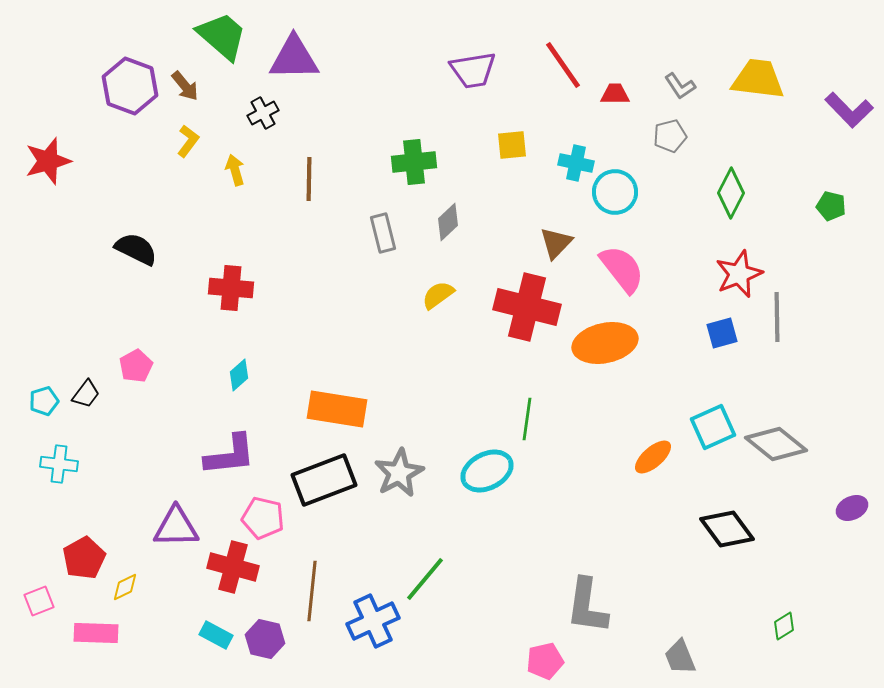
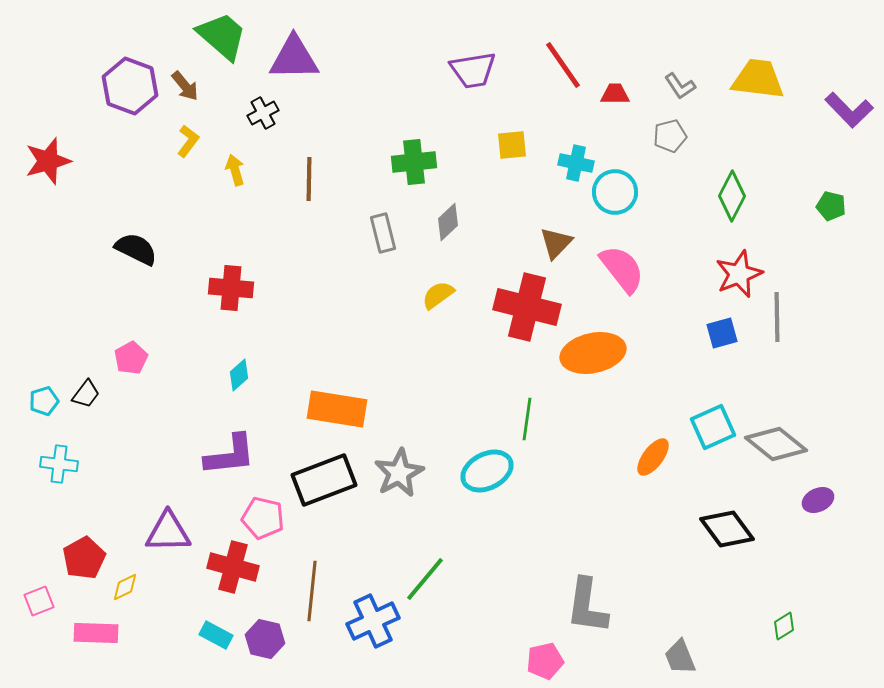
green diamond at (731, 193): moved 1 px right, 3 px down
orange ellipse at (605, 343): moved 12 px left, 10 px down
pink pentagon at (136, 366): moved 5 px left, 8 px up
orange ellipse at (653, 457): rotated 12 degrees counterclockwise
purple ellipse at (852, 508): moved 34 px left, 8 px up
purple triangle at (176, 527): moved 8 px left, 5 px down
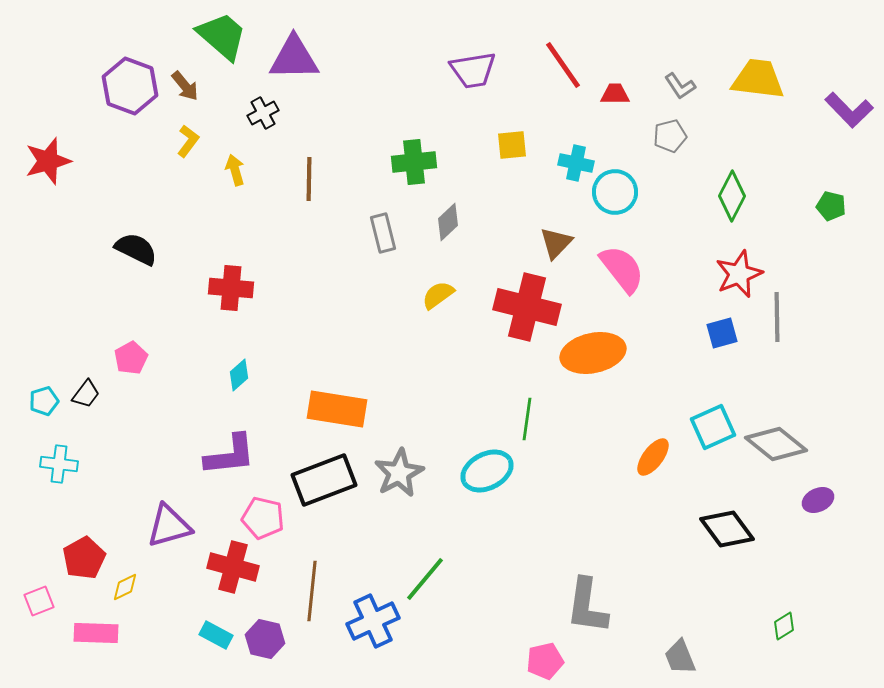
purple triangle at (168, 532): moved 1 px right, 6 px up; rotated 15 degrees counterclockwise
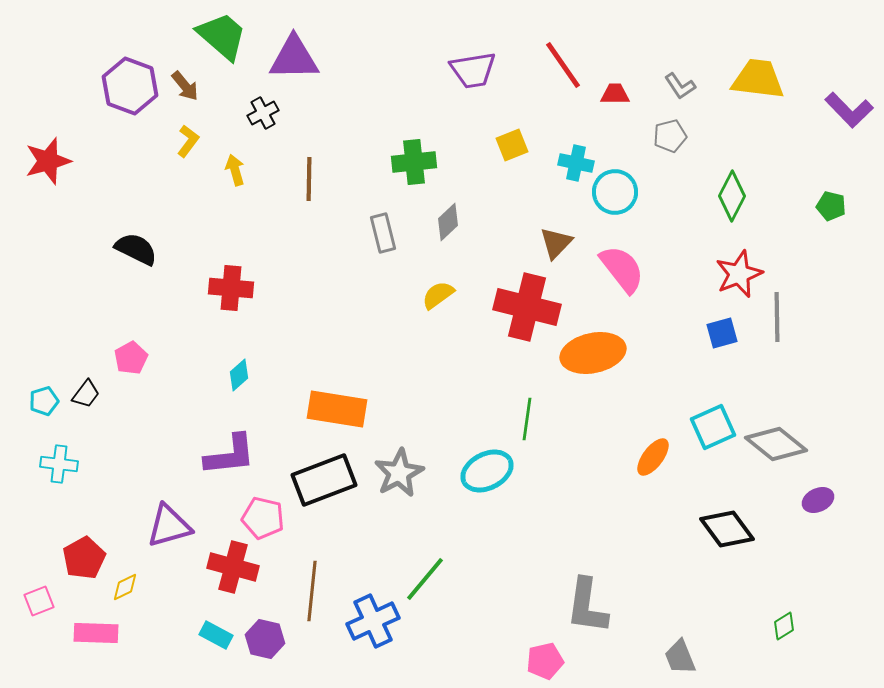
yellow square at (512, 145): rotated 16 degrees counterclockwise
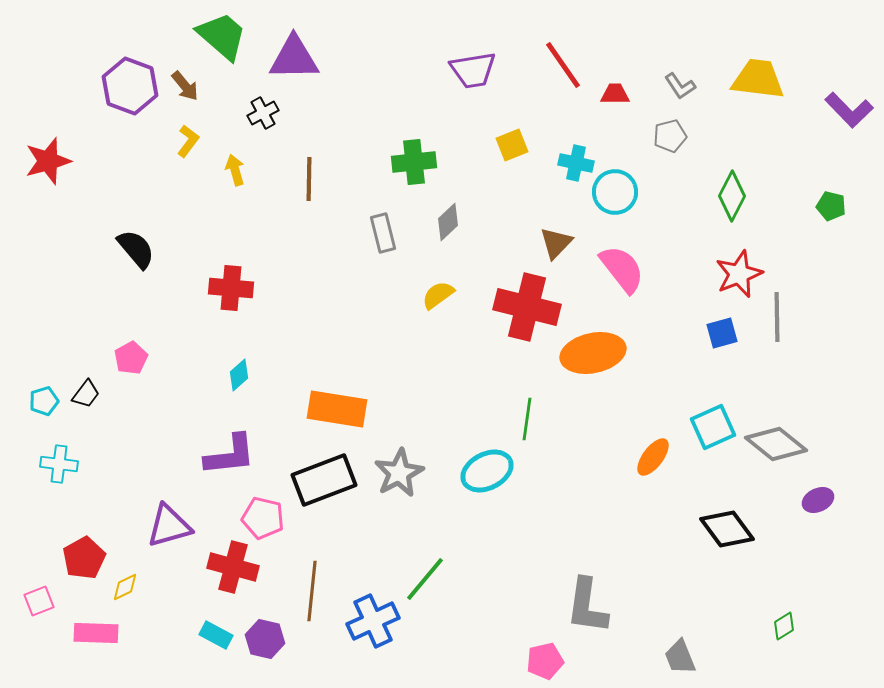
black semicircle at (136, 249): rotated 24 degrees clockwise
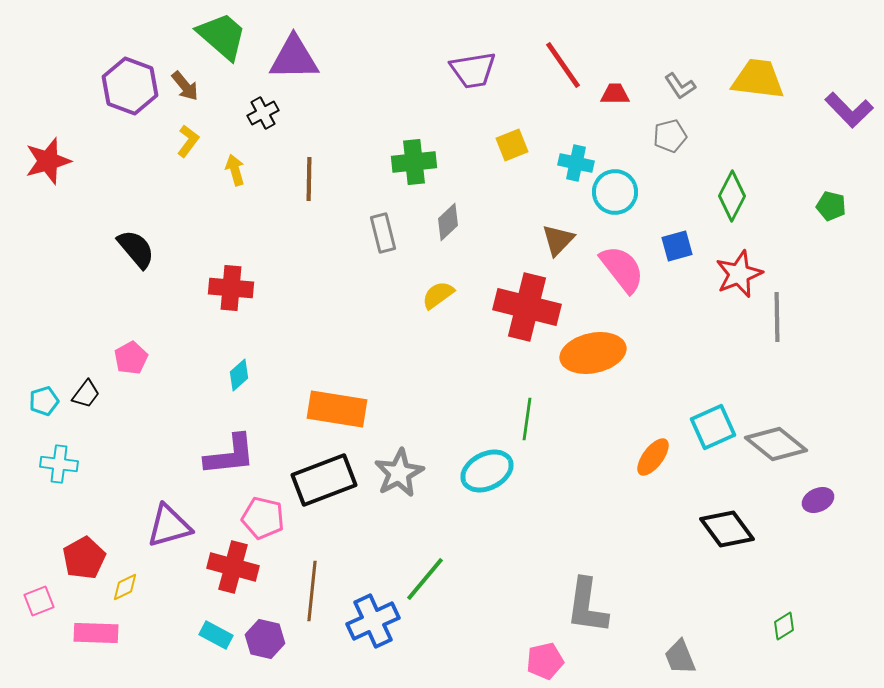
brown triangle at (556, 243): moved 2 px right, 3 px up
blue square at (722, 333): moved 45 px left, 87 px up
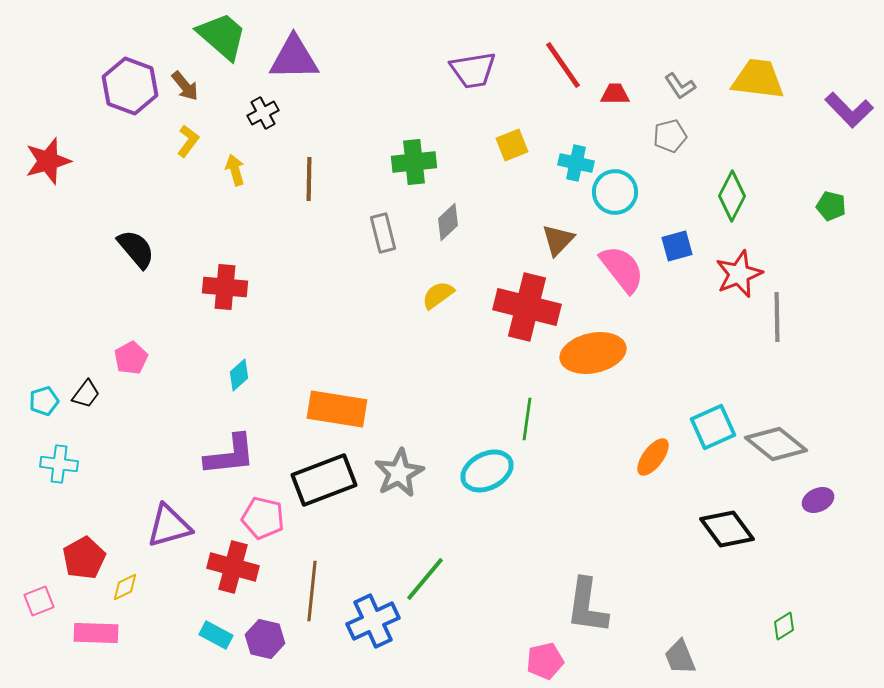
red cross at (231, 288): moved 6 px left, 1 px up
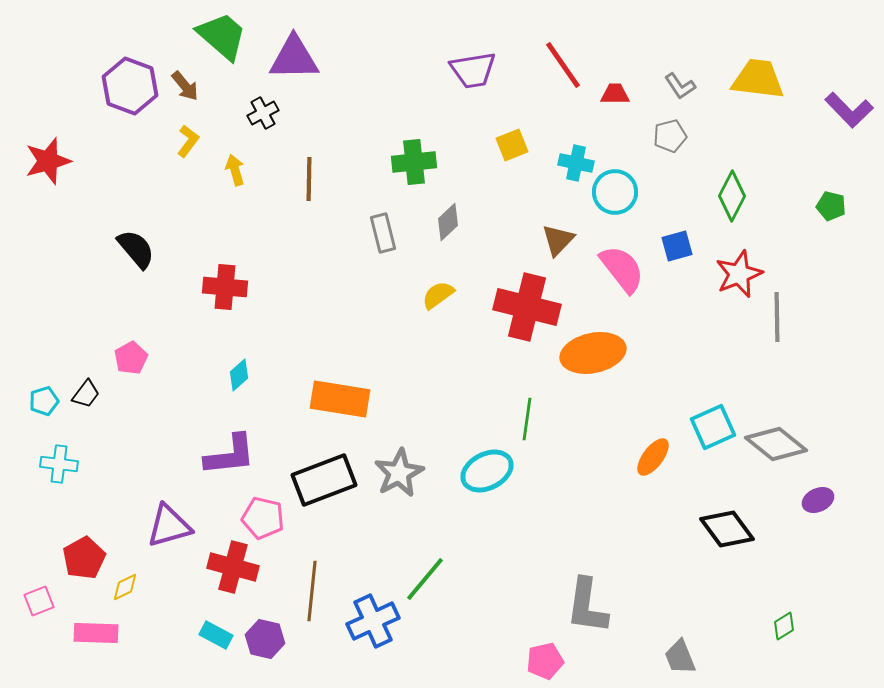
orange rectangle at (337, 409): moved 3 px right, 10 px up
